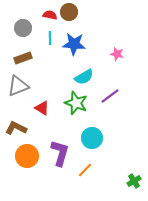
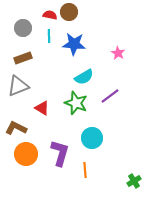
cyan line: moved 1 px left, 2 px up
pink star: moved 1 px right, 1 px up; rotated 16 degrees clockwise
orange circle: moved 1 px left, 2 px up
orange line: rotated 49 degrees counterclockwise
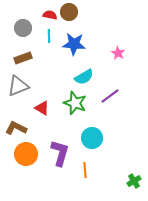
green star: moved 1 px left
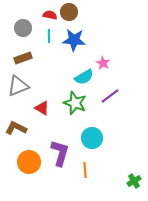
blue star: moved 4 px up
pink star: moved 15 px left, 10 px down
orange circle: moved 3 px right, 8 px down
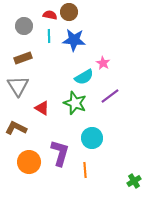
gray circle: moved 1 px right, 2 px up
gray triangle: rotated 40 degrees counterclockwise
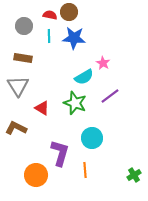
blue star: moved 2 px up
brown rectangle: rotated 30 degrees clockwise
orange circle: moved 7 px right, 13 px down
green cross: moved 6 px up
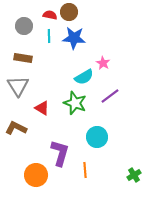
cyan circle: moved 5 px right, 1 px up
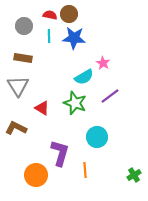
brown circle: moved 2 px down
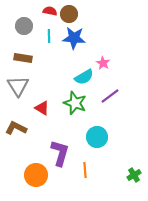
red semicircle: moved 4 px up
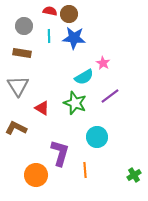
brown rectangle: moved 1 px left, 5 px up
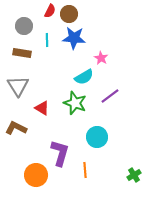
red semicircle: rotated 104 degrees clockwise
cyan line: moved 2 px left, 4 px down
pink star: moved 2 px left, 5 px up
